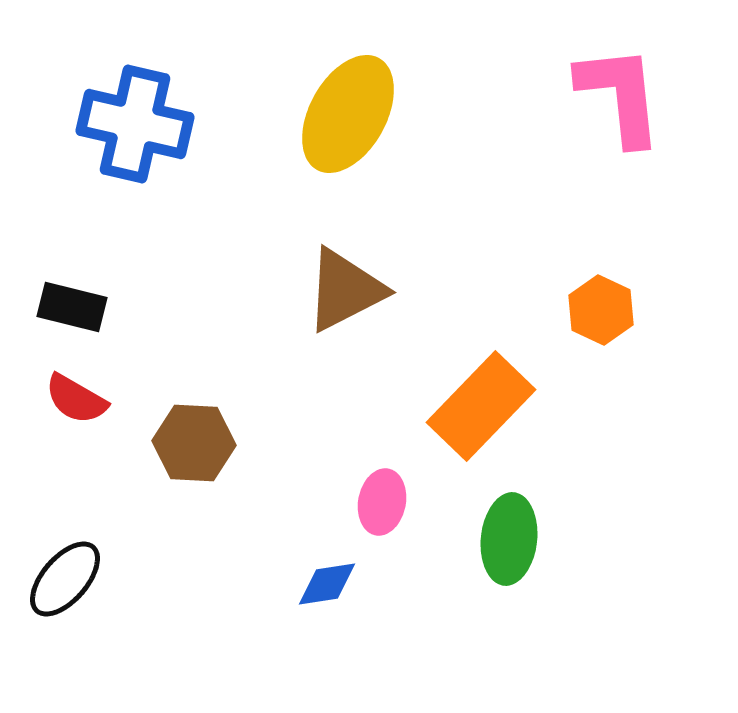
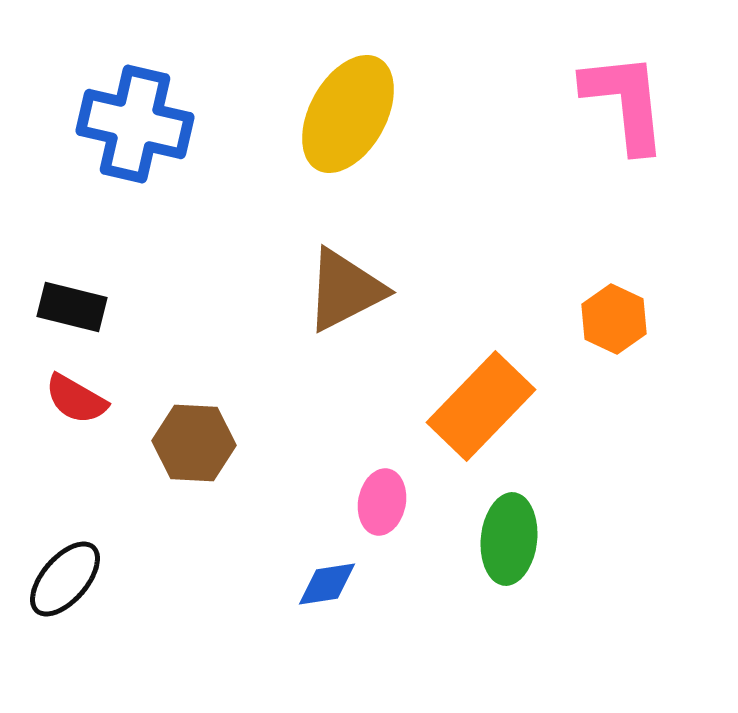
pink L-shape: moved 5 px right, 7 px down
orange hexagon: moved 13 px right, 9 px down
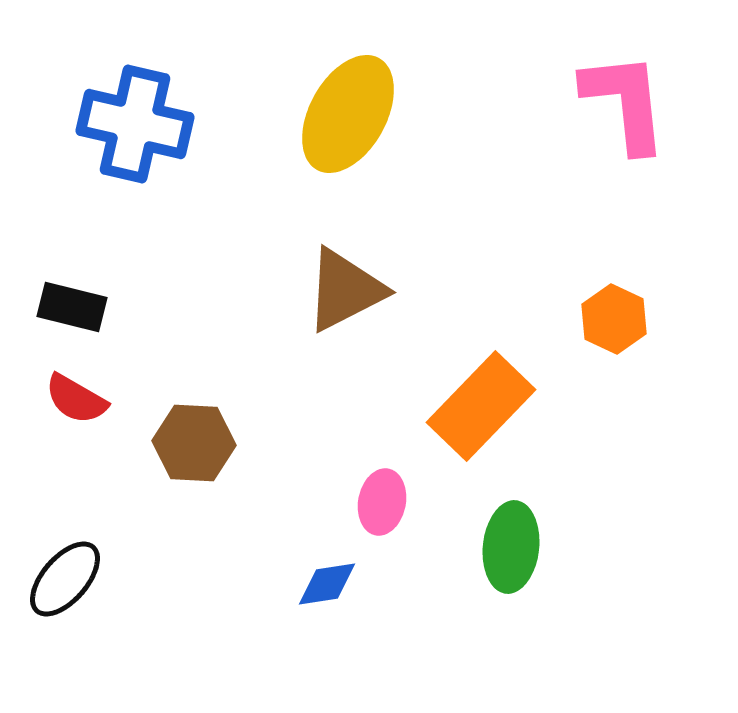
green ellipse: moved 2 px right, 8 px down
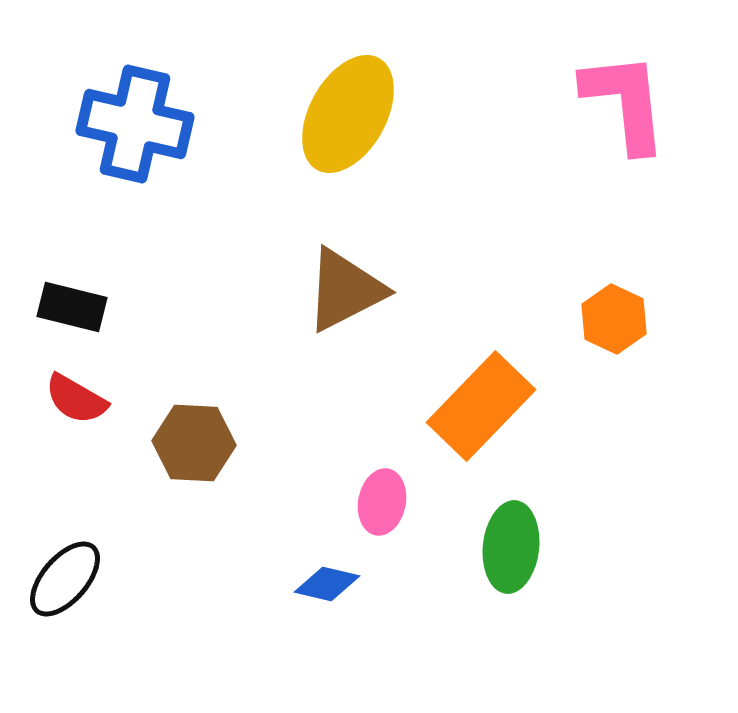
blue diamond: rotated 22 degrees clockwise
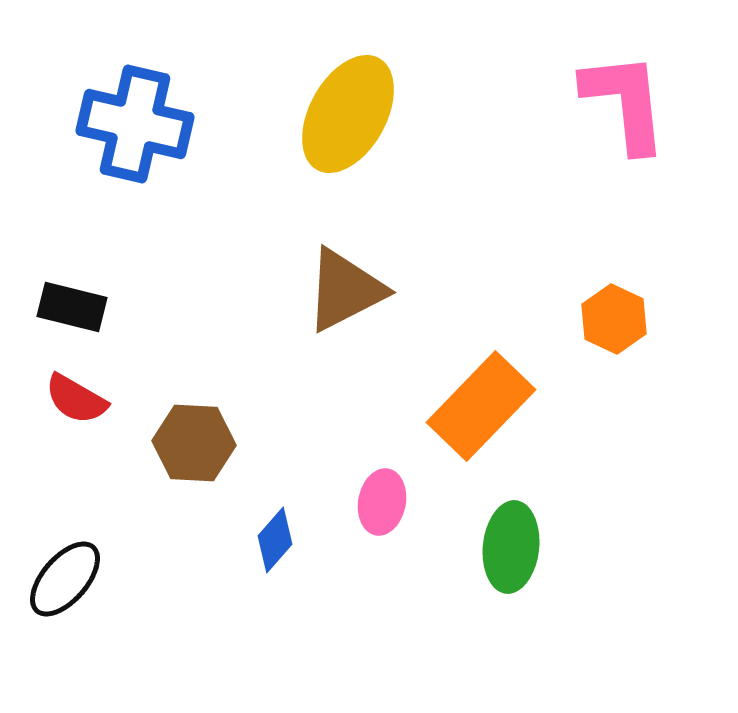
blue diamond: moved 52 px left, 44 px up; rotated 62 degrees counterclockwise
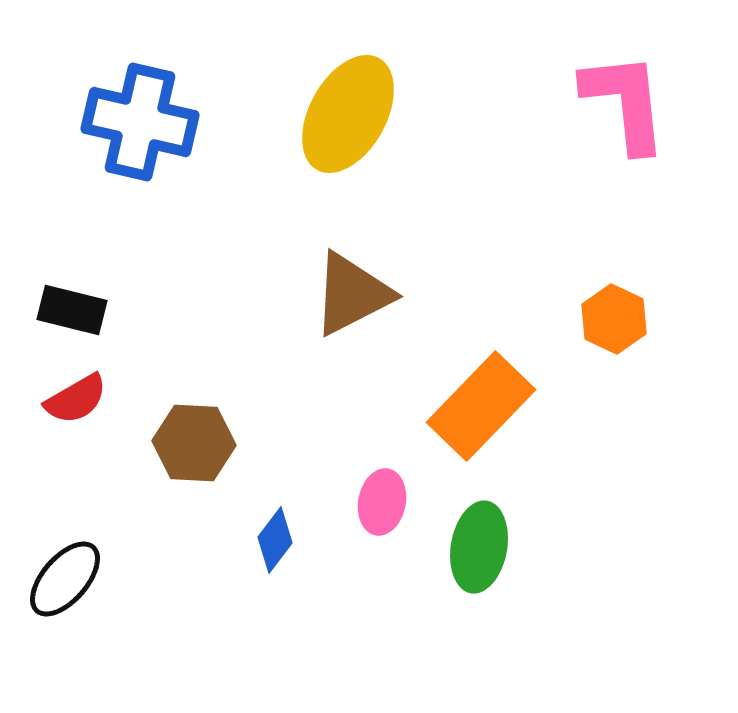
blue cross: moved 5 px right, 2 px up
brown triangle: moved 7 px right, 4 px down
black rectangle: moved 3 px down
red semicircle: rotated 60 degrees counterclockwise
blue diamond: rotated 4 degrees counterclockwise
green ellipse: moved 32 px left; rotated 4 degrees clockwise
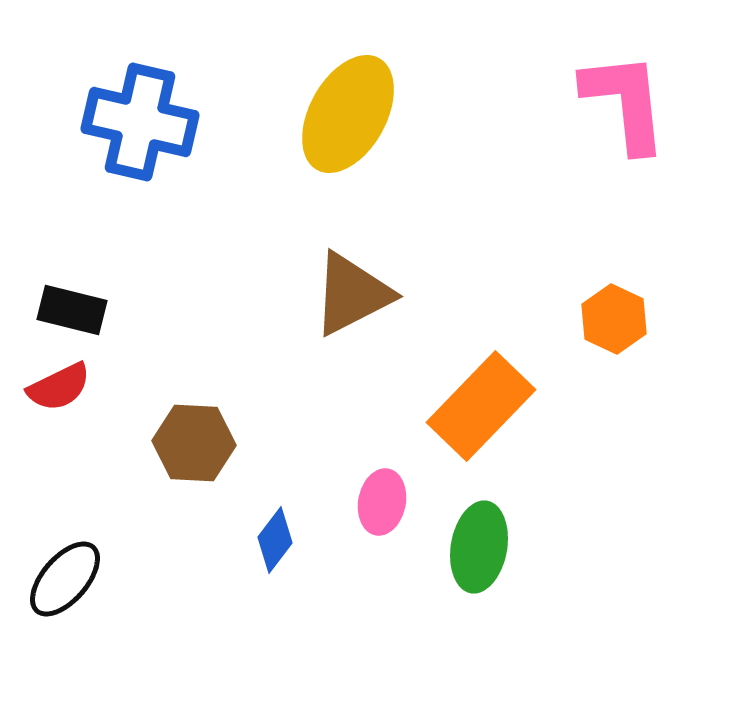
red semicircle: moved 17 px left, 12 px up; rotated 4 degrees clockwise
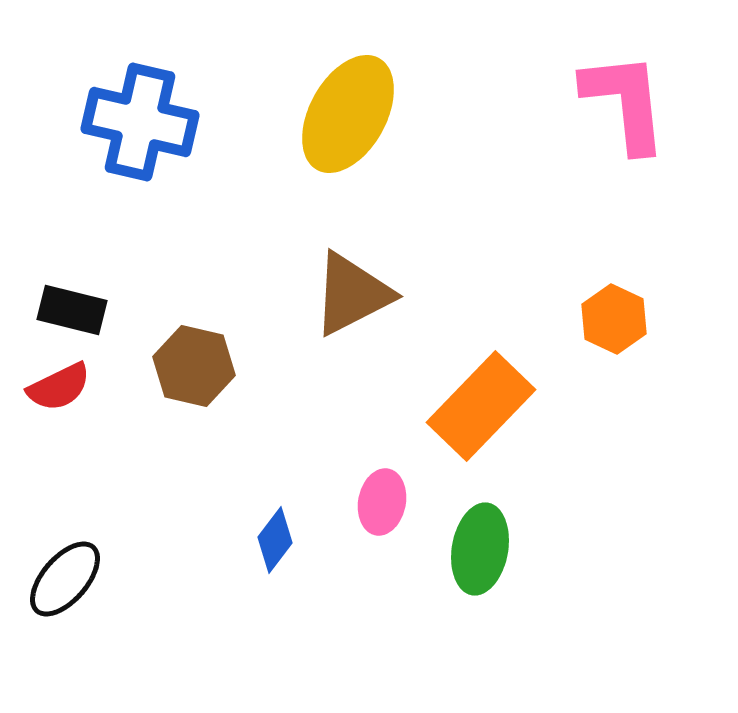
brown hexagon: moved 77 px up; rotated 10 degrees clockwise
green ellipse: moved 1 px right, 2 px down
